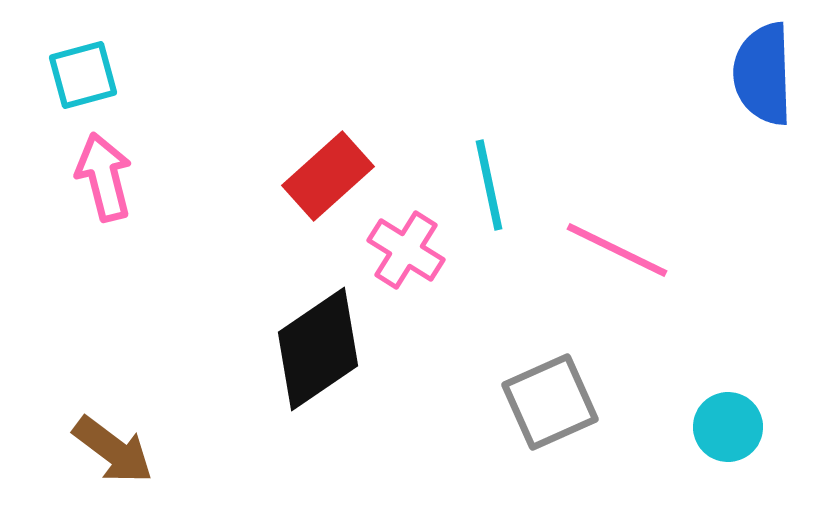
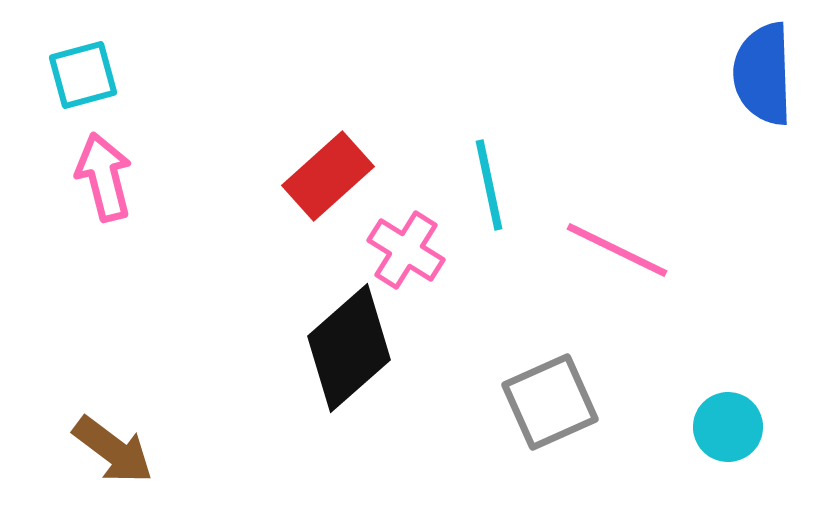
black diamond: moved 31 px right, 1 px up; rotated 7 degrees counterclockwise
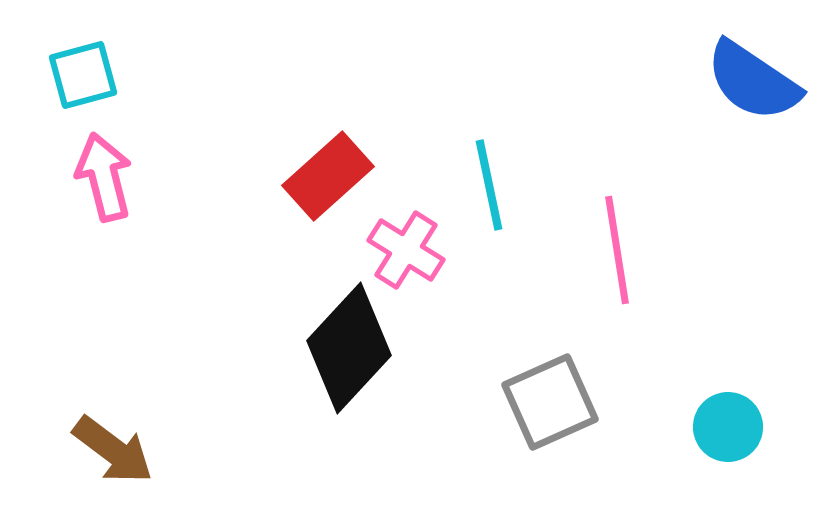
blue semicircle: moved 10 px left, 7 px down; rotated 54 degrees counterclockwise
pink line: rotated 55 degrees clockwise
black diamond: rotated 6 degrees counterclockwise
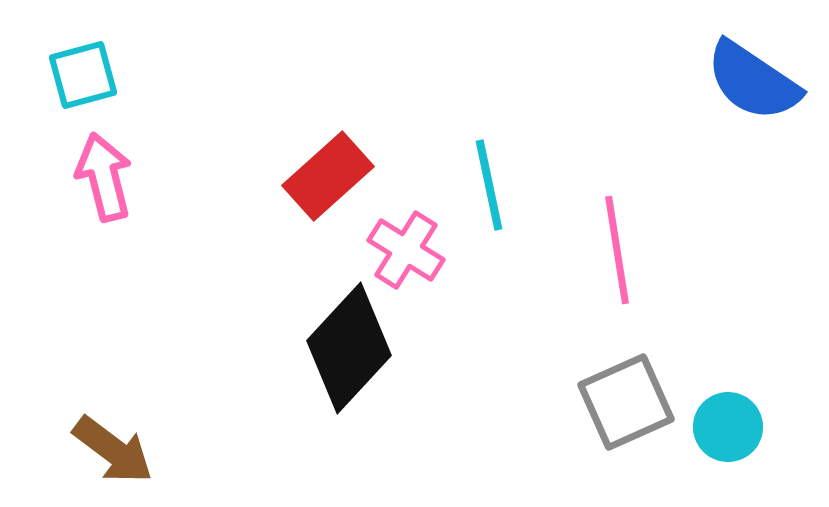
gray square: moved 76 px right
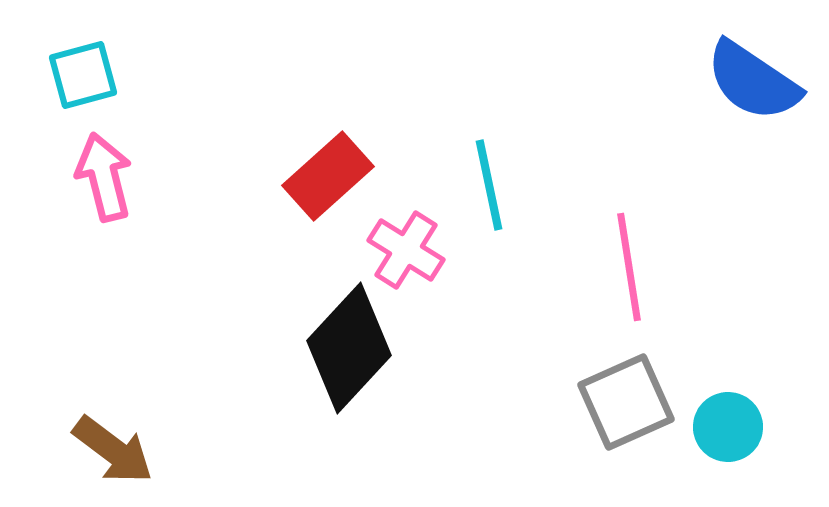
pink line: moved 12 px right, 17 px down
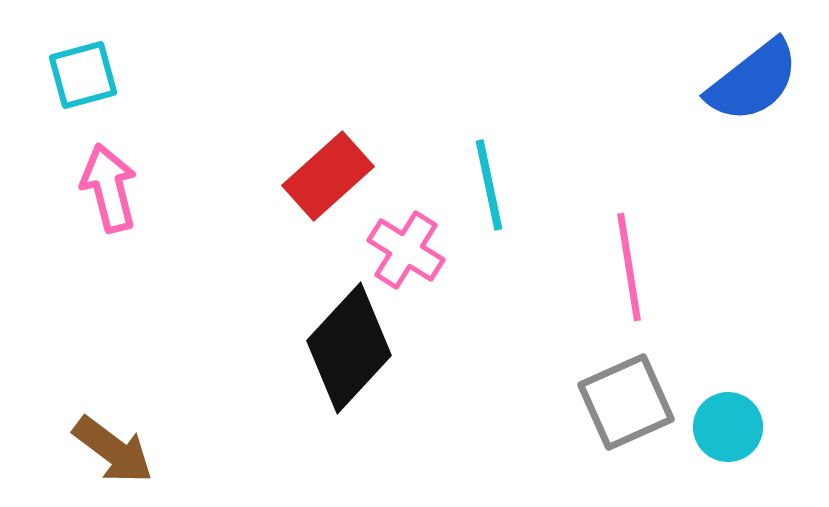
blue semicircle: rotated 72 degrees counterclockwise
pink arrow: moved 5 px right, 11 px down
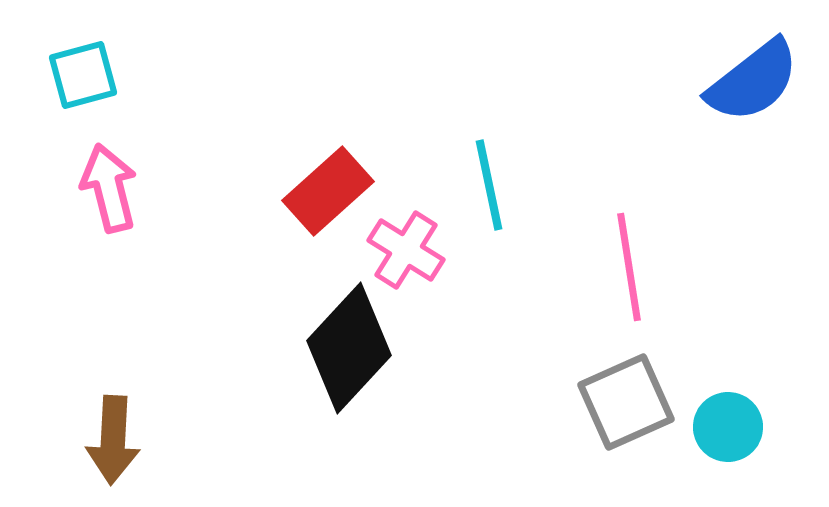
red rectangle: moved 15 px down
brown arrow: moved 10 px up; rotated 56 degrees clockwise
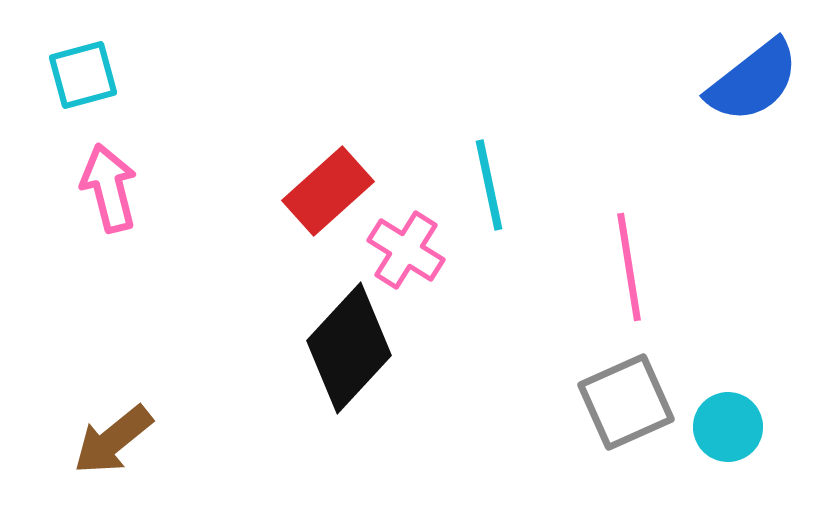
brown arrow: rotated 48 degrees clockwise
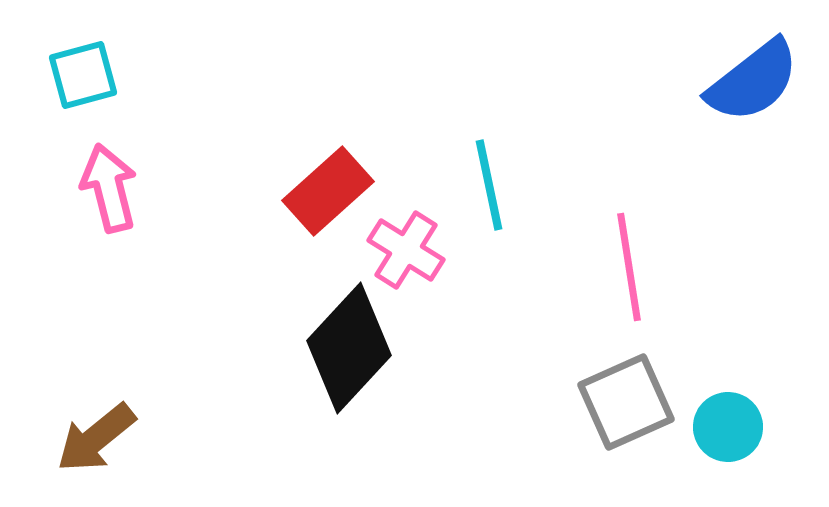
brown arrow: moved 17 px left, 2 px up
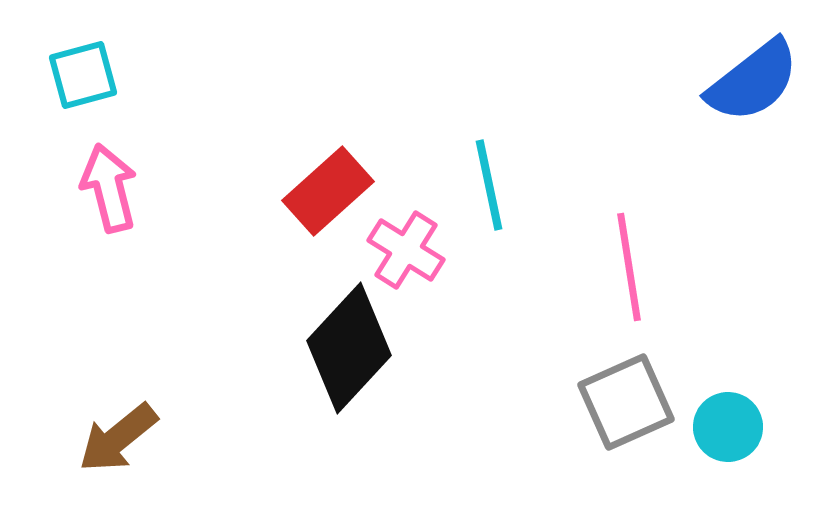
brown arrow: moved 22 px right
